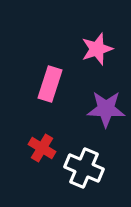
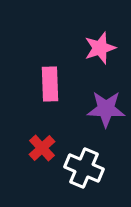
pink star: moved 3 px right, 1 px up
pink rectangle: rotated 20 degrees counterclockwise
red cross: rotated 16 degrees clockwise
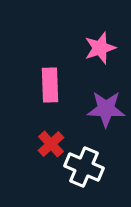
pink rectangle: moved 1 px down
red cross: moved 9 px right, 4 px up
white cross: moved 1 px up
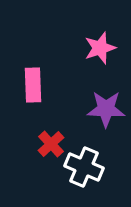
pink rectangle: moved 17 px left
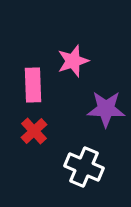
pink star: moved 27 px left, 13 px down
red cross: moved 17 px left, 13 px up
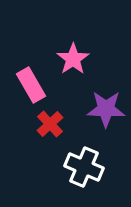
pink star: moved 2 px up; rotated 16 degrees counterclockwise
pink rectangle: moved 2 px left; rotated 28 degrees counterclockwise
red cross: moved 16 px right, 7 px up
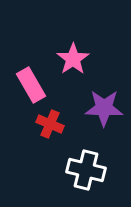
purple star: moved 2 px left, 1 px up
red cross: rotated 24 degrees counterclockwise
white cross: moved 2 px right, 3 px down; rotated 9 degrees counterclockwise
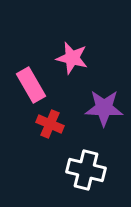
pink star: moved 1 px left, 1 px up; rotated 24 degrees counterclockwise
